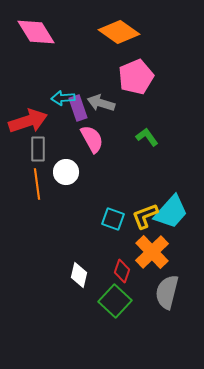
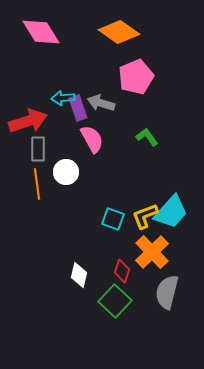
pink diamond: moved 5 px right
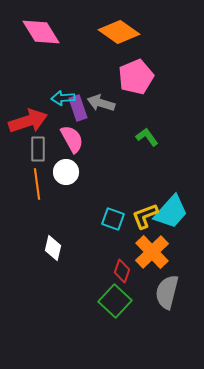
pink semicircle: moved 20 px left
white diamond: moved 26 px left, 27 px up
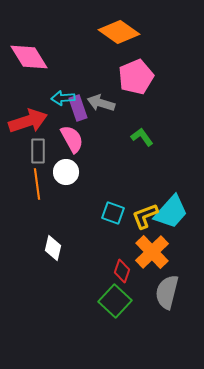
pink diamond: moved 12 px left, 25 px down
green L-shape: moved 5 px left
gray rectangle: moved 2 px down
cyan square: moved 6 px up
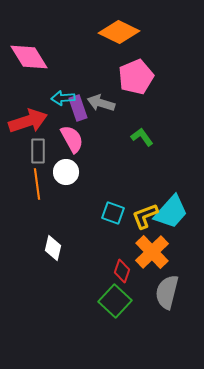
orange diamond: rotated 9 degrees counterclockwise
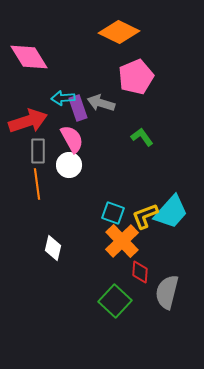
white circle: moved 3 px right, 7 px up
orange cross: moved 30 px left, 11 px up
red diamond: moved 18 px right, 1 px down; rotated 15 degrees counterclockwise
